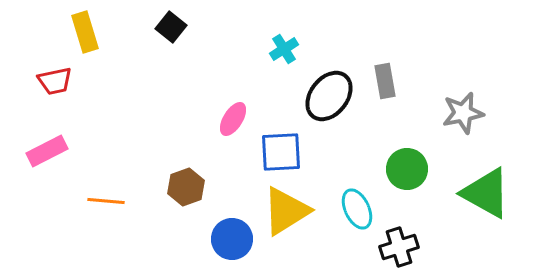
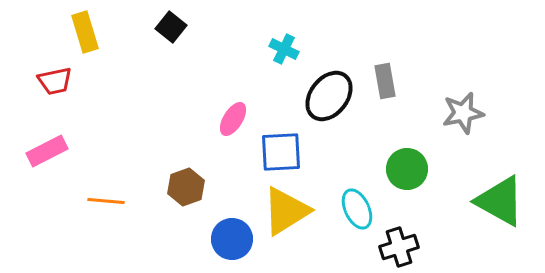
cyan cross: rotated 32 degrees counterclockwise
green triangle: moved 14 px right, 8 px down
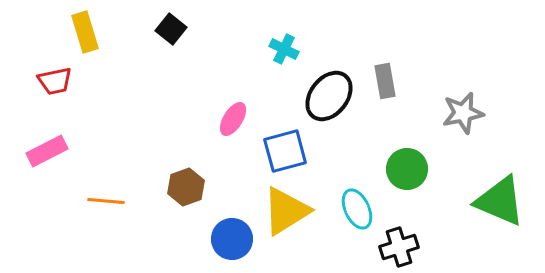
black square: moved 2 px down
blue square: moved 4 px right, 1 px up; rotated 12 degrees counterclockwise
green triangle: rotated 6 degrees counterclockwise
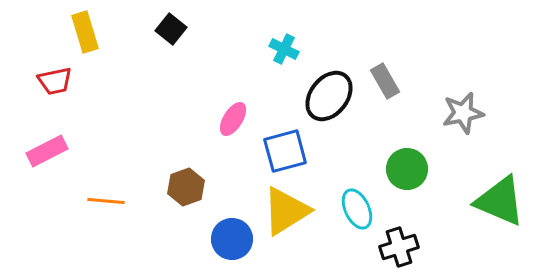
gray rectangle: rotated 20 degrees counterclockwise
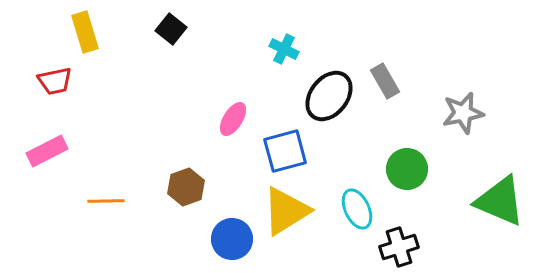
orange line: rotated 6 degrees counterclockwise
